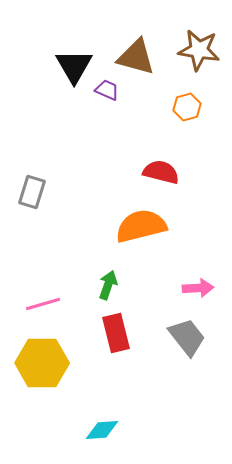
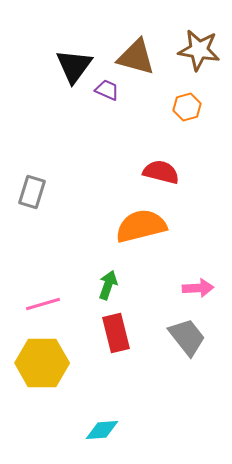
black triangle: rotated 6 degrees clockwise
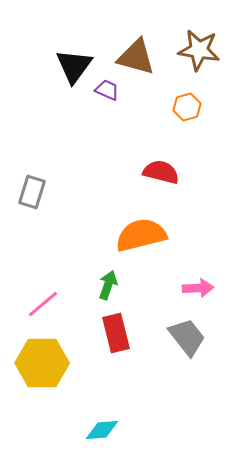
orange semicircle: moved 9 px down
pink line: rotated 24 degrees counterclockwise
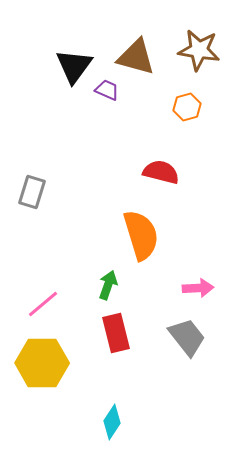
orange semicircle: rotated 87 degrees clockwise
cyan diamond: moved 10 px right, 8 px up; rotated 52 degrees counterclockwise
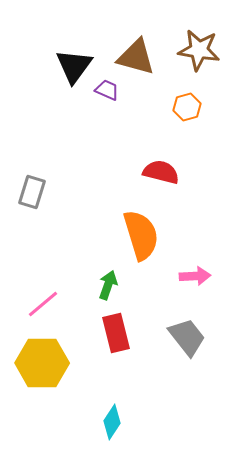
pink arrow: moved 3 px left, 12 px up
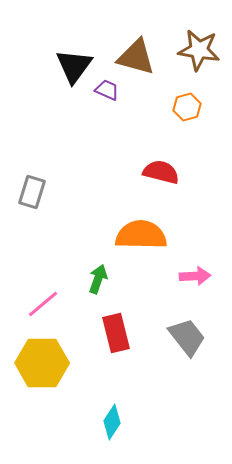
orange semicircle: rotated 72 degrees counterclockwise
green arrow: moved 10 px left, 6 px up
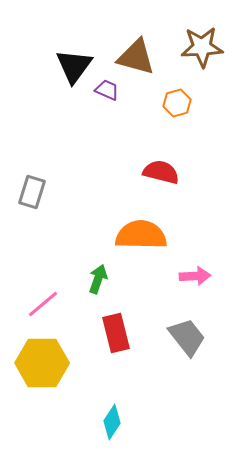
brown star: moved 3 px right, 3 px up; rotated 12 degrees counterclockwise
orange hexagon: moved 10 px left, 4 px up
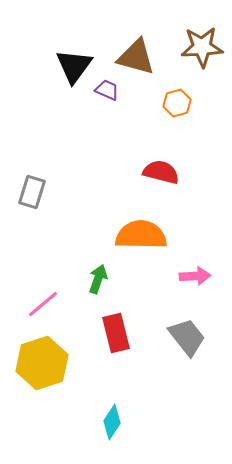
yellow hexagon: rotated 18 degrees counterclockwise
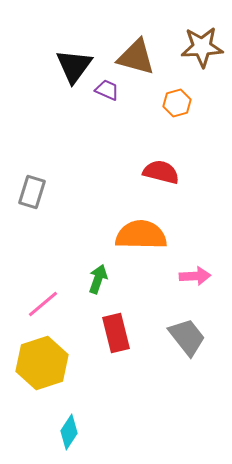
cyan diamond: moved 43 px left, 10 px down
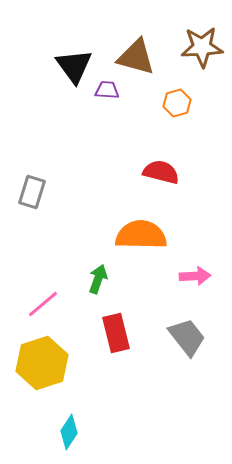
black triangle: rotated 12 degrees counterclockwise
purple trapezoid: rotated 20 degrees counterclockwise
